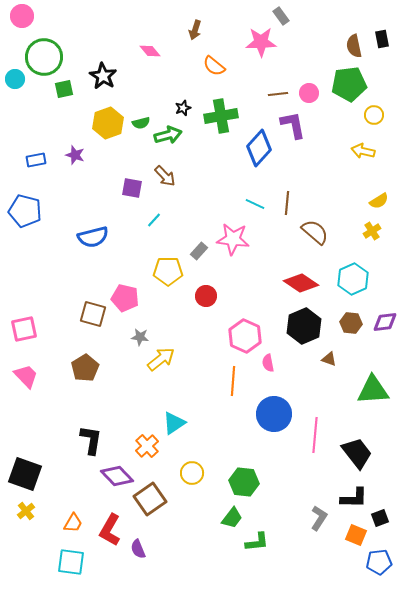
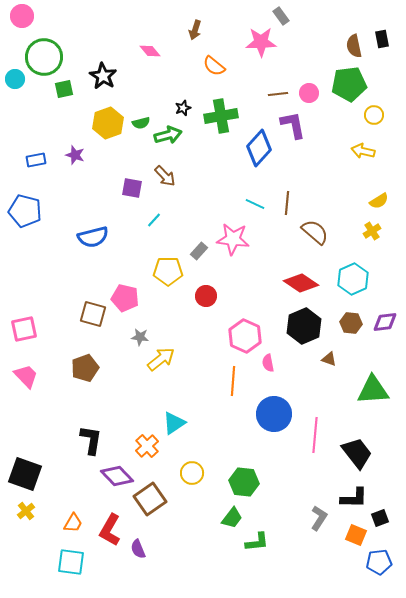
brown pentagon at (85, 368): rotated 12 degrees clockwise
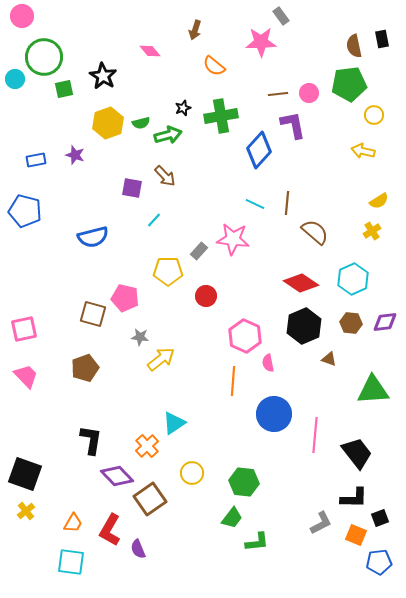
blue diamond at (259, 148): moved 2 px down
gray L-shape at (319, 518): moved 2 px right, 5 px down; rotated 30 degrees clockwise
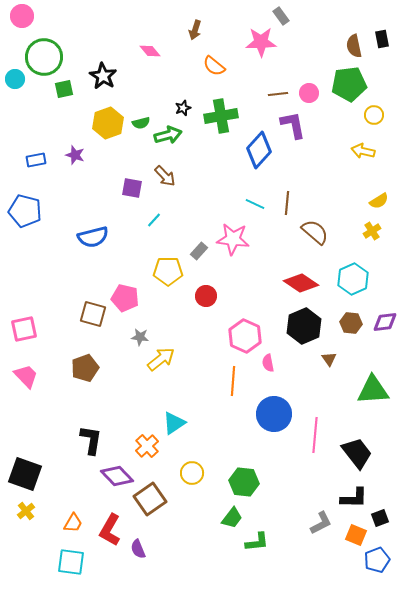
brown triangle at (329, 359): rotated 35 degrees clockwise
blue pentagon at (379, 562): moved 2 px left, 2 px up; rotated 15 degrees counterclockwise
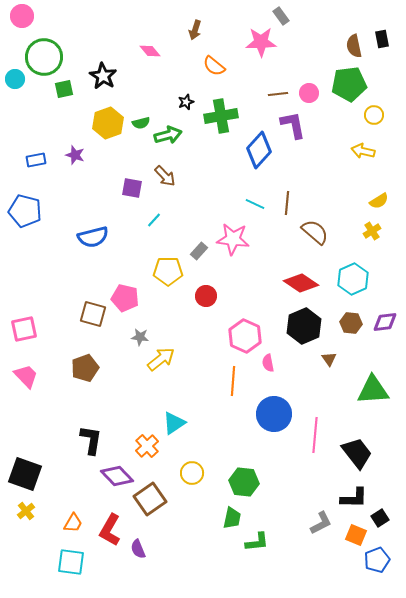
black star at (183, 108): moved 3 px right, 6 px up
green trapezoid at (232, 518): rotated 25 degrees counterclockwise
black square at (380, 518): rotated 12 degrees counterclockwise
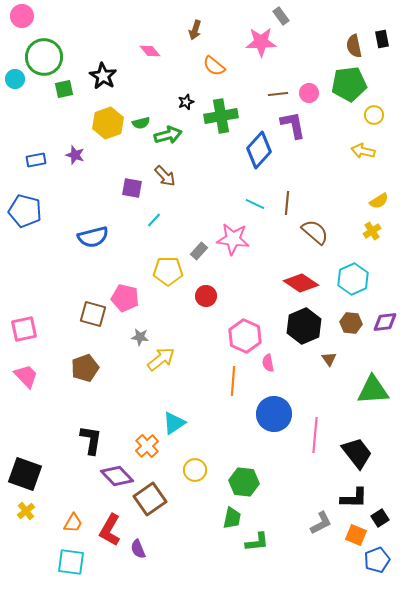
yellow circle at (192, 473): moved 3 px right, 3 px up
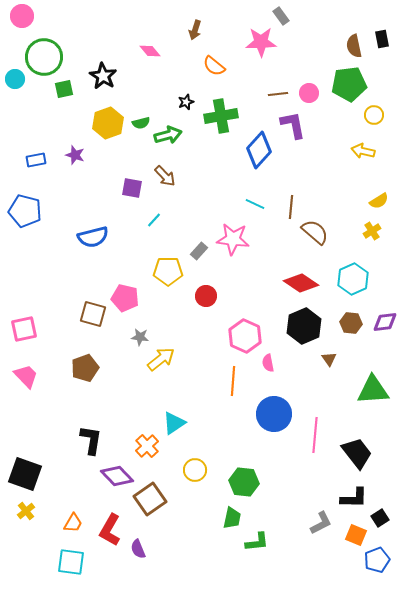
brown line at (287, 203): moved 4 px right, 4 px down
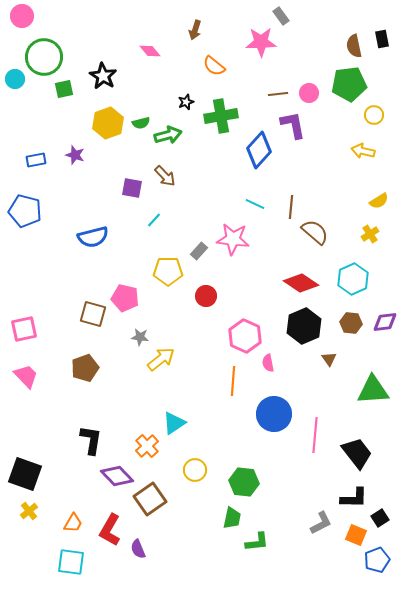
yellow cross at (372, 231): moved 2 px left, 3 px down
yellow cross at (26, 511): moved 3 px right
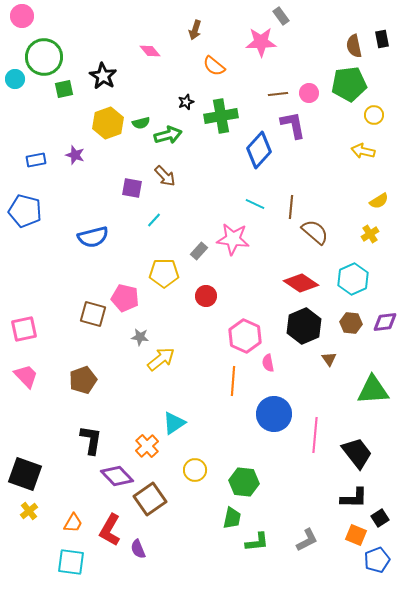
yellow pentagon at (168, 271): moved 4 px left, 2 px down
brown pentagon at (85, 368): moved 2 px left, 12 px down
gray L-shape at (321, 523): moved 14 px left, 17 px down
